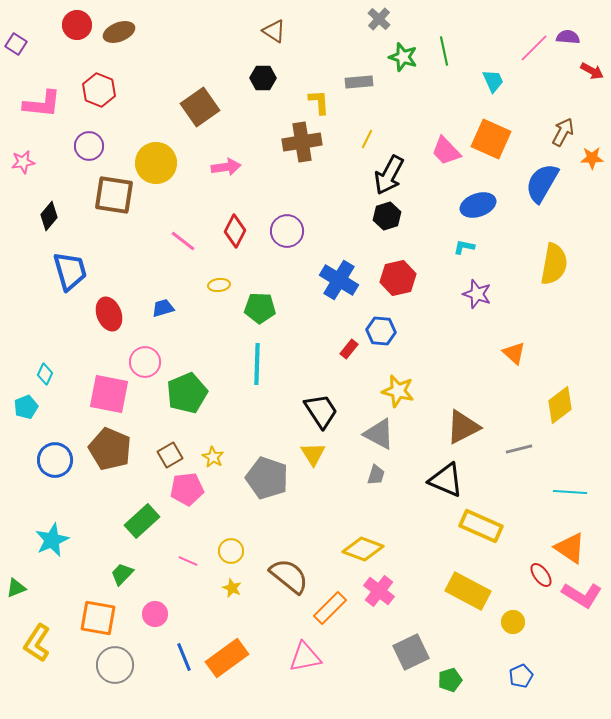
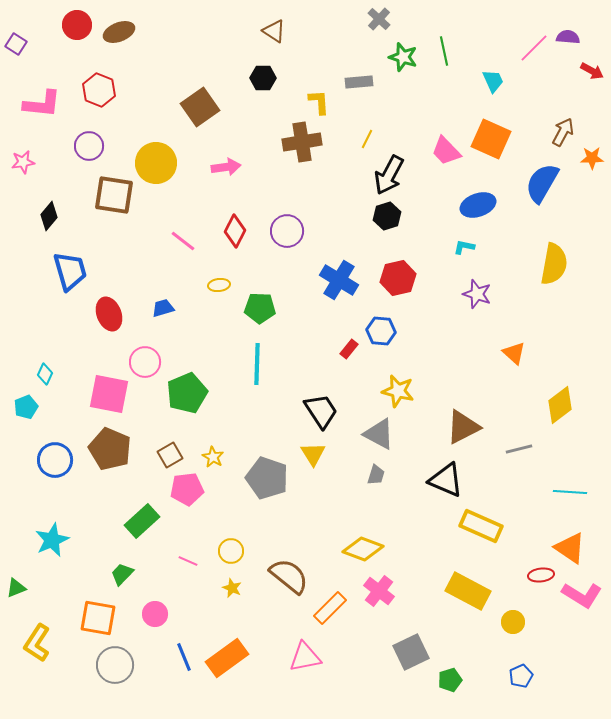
red ellipse at (541, 575): rotated 60 degrees counterclockwise
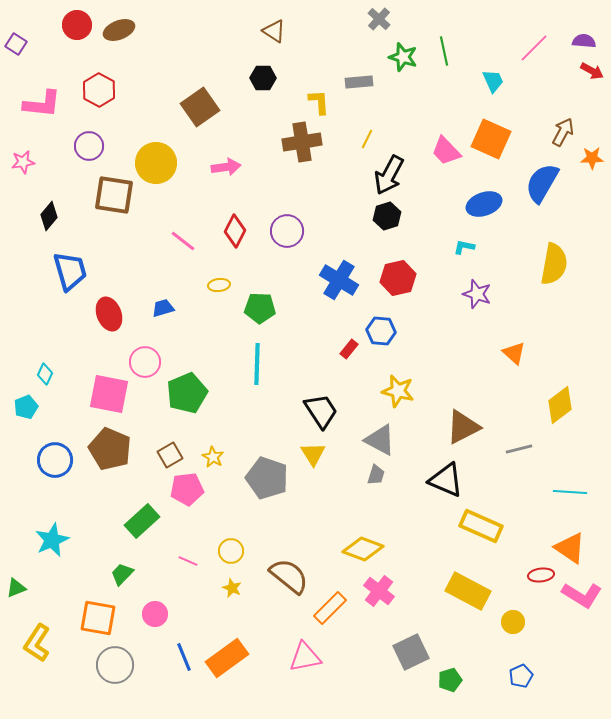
brown ellipse at (119, 32): moved 2 px up
purple semicircle at (568, 37): moved 16 px right, 4 px down
red hexagon at (99, 90): rotated 8 degrees clockwise
blue ellipse at (478, 205): moved 6 px right, 1 px up
gray triangle at (379, 434): moved 1 px right, 6 px down
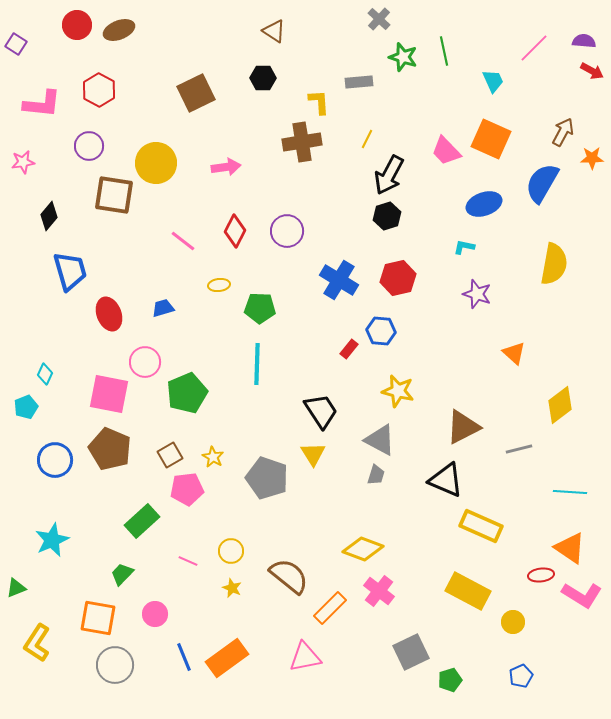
brown square at (200, 107): moved 4 px left, 14 px up; rotated 9 degrees clockwise
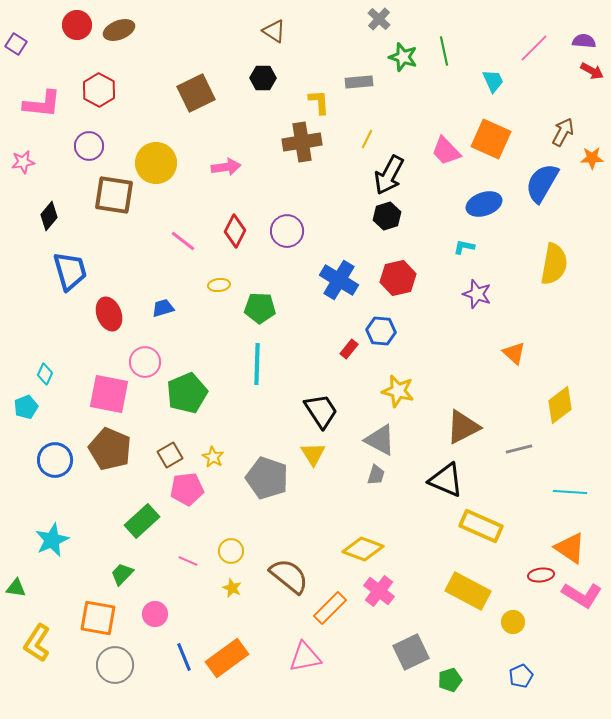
green triangle at (16, 588): rotated 30 degrees clockwise
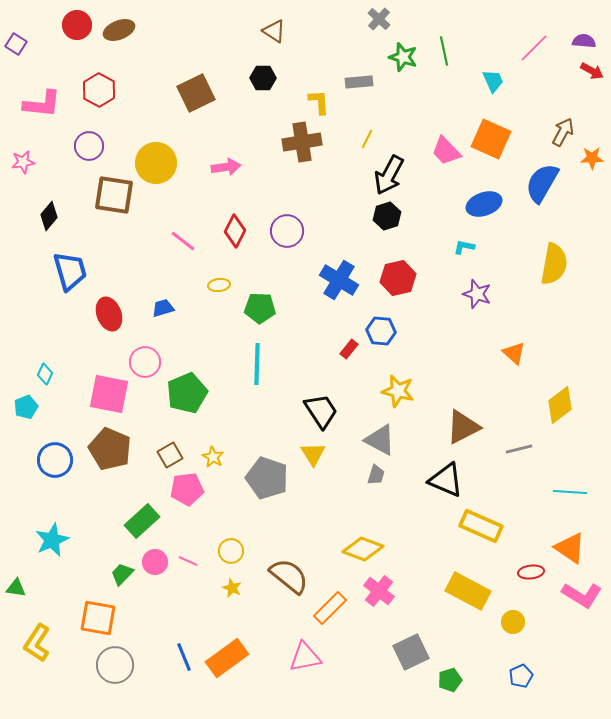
red ellipse at (541, 575): moved 10 px left, 3 px up
pink circle at (155, 614): moved 52 px up
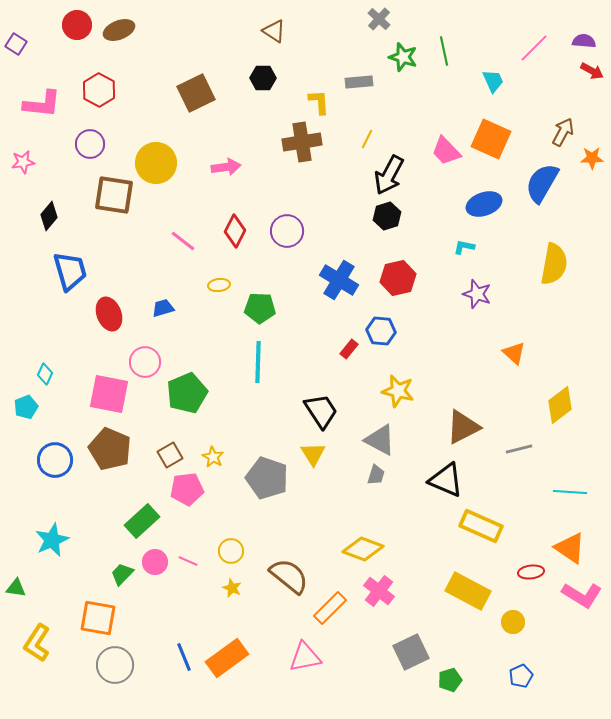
purple circle at (89, 146): moved 1 px right, 2 px up
cyan line at (257, 364): moved 1 px right, 2 px up
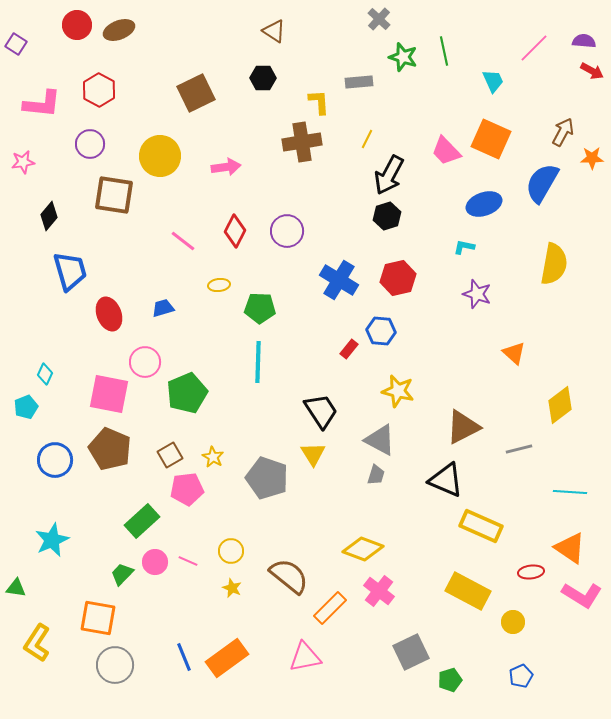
yellow circle at (156, 163): moved 4 px right, 7 px up
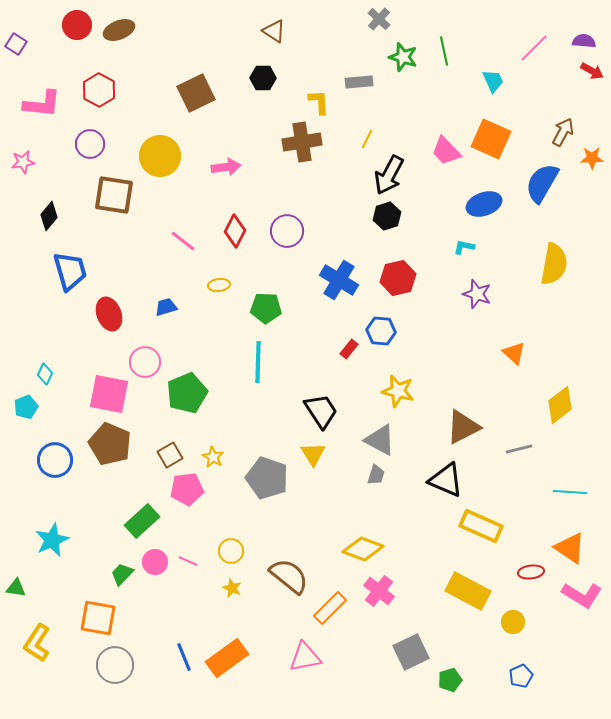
blue trapezoid at (163, 308): moved 3 px right, 1 px up
green pentagon at (260, 308): moved 6 px right
brown pentagon at (110, 449): moved 5 px up
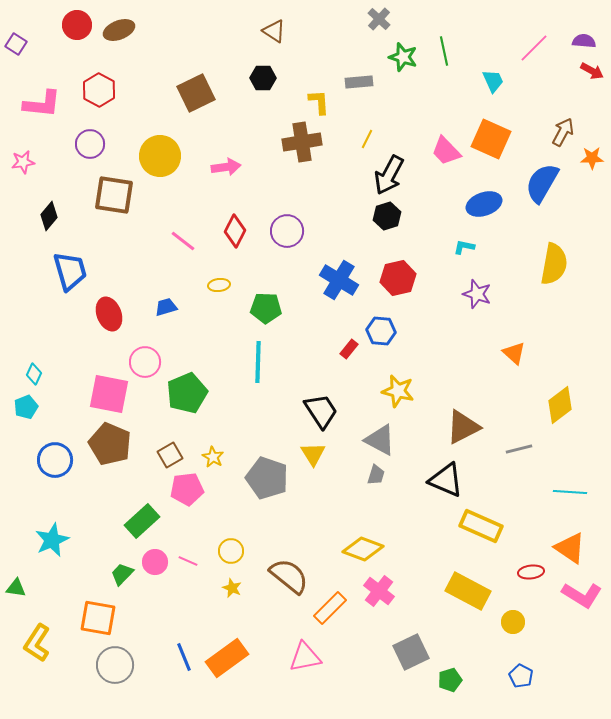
cyan diamond at (45, 374): moved 11 px left
blue pentagon at (521, 676): rotated 20 degrees counterclockwise
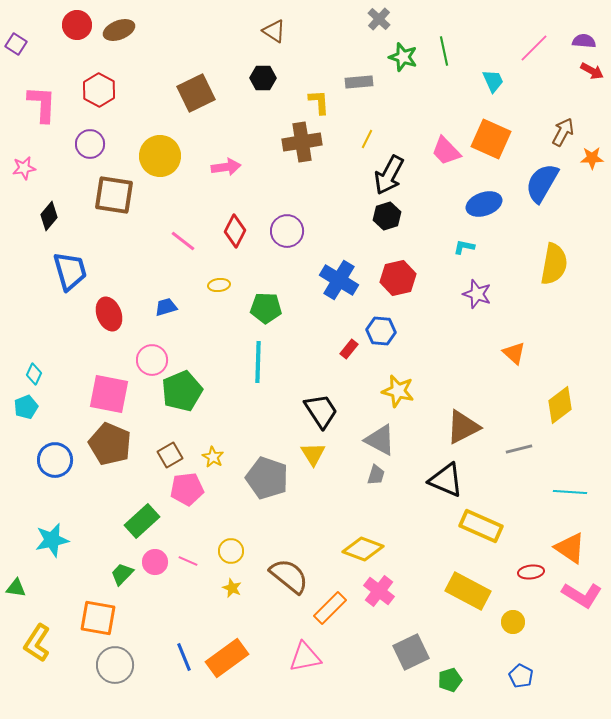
pink L-shape at (42, 104): rotated 93 degrees counterclockwise
pink star at (23, 162): moved 1 px right, 6 px down
pink circle at (145, 362): moved 7 px right, 2 px up
green pentagon at (187, 393): moved 5 px left, 2 px up
cyan star at (52, 540): rotated 12 degrees clockwise
